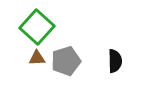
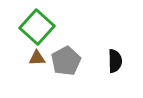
gray pentagon: rotated 12 degrees counterclockwise
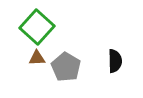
gray pentagon: moved 6 px down; rotated 12 degrees counterclockwise
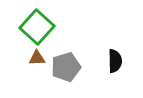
gray pentagon: rotated 24 degrees clockwise
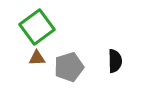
green square: rotated 12 degrees clockwise
gray pentagon: moved 3 px right
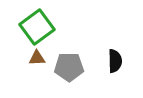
gray pentagon: rotated 16 degrees clockwise
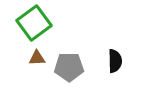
green square: moved 3 px left, 4 px up
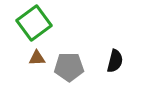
black semicircle: rotated 15 degrees clockwise
